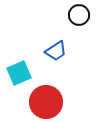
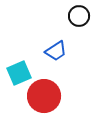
black circle: moved 1 px down
red circle: moved 2 px left, 6 px up
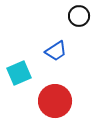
red circle: moved 11 px right, 5 px down
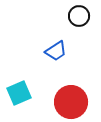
cyan square: moved 20 px down
red circle: moved 16 px right, 1 px down
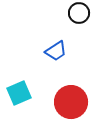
black circle: moved 3 px up
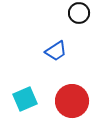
cyan square: moved 6 px right, 6 px down
red circle: moved 1 px right, 1 px up
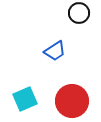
blue trapezoid: moved 1 px left
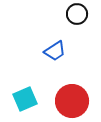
black circle: moved 2 px left, 1 px down
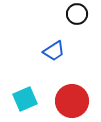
blue trapezoid: moved 1 px left
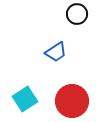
blue trapezoid: moved 2 px right, 1 px down
cyan square: rotated 10 degrees counterclockwise
